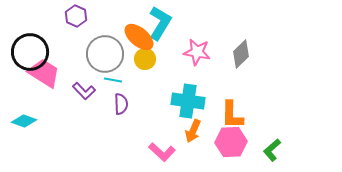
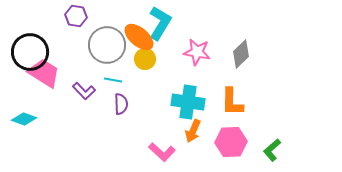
purple hexagon: rotated 15 degrees counterclockwise
gray circle: moved 2 px right, 9 px up
cyan cross: moved 1 px down
orange L-shape: moved 13 px up
cyan diamond: moved 2 px up
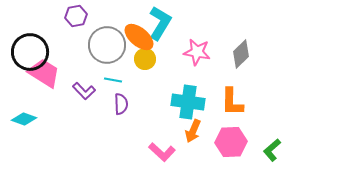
purple hexagon: rotated 20 degrees counterclockwise
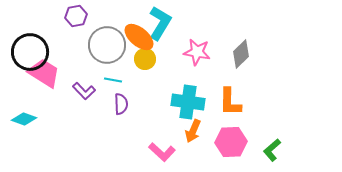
orange L-shape: moved 2 px left
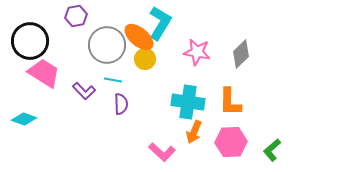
black circle: moved 11 px up
orange arrow: moved 1 px right, 1 px down
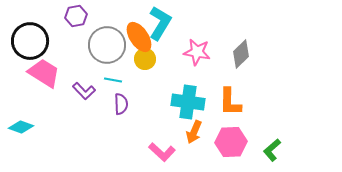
orange ellipse: rotated 16 degrees clockwise
cyan diamond: moved 3 px left, 8 px down
